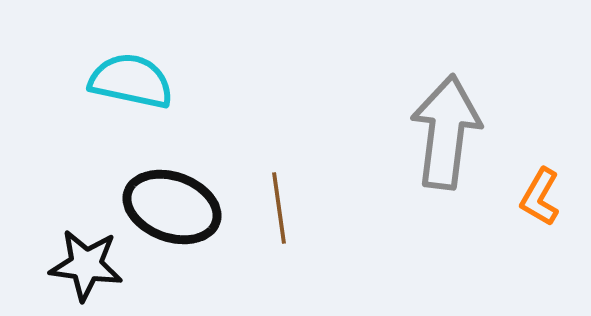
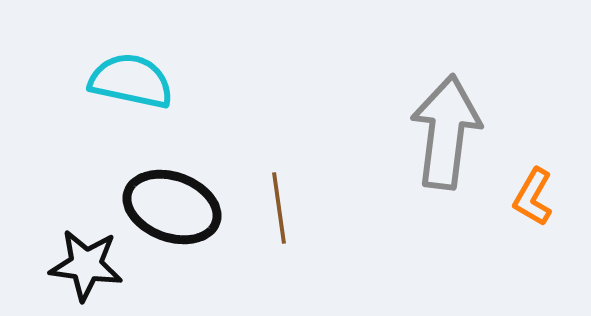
orange L-shape: moved 7 px left
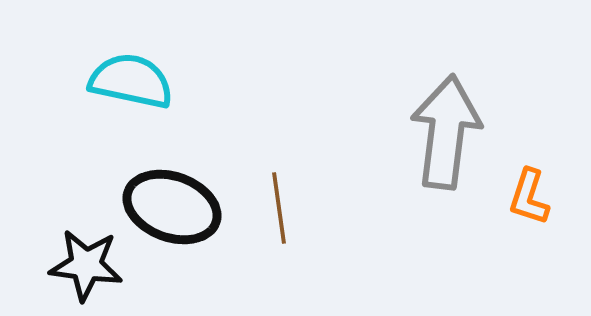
orange L-shape: moved 4 px left; rotated 12 degrees counterclockwise
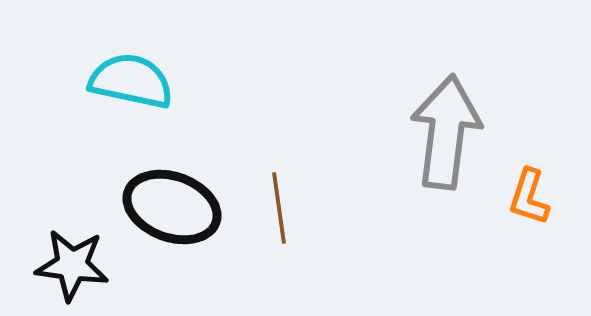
black star: moved 14 px left
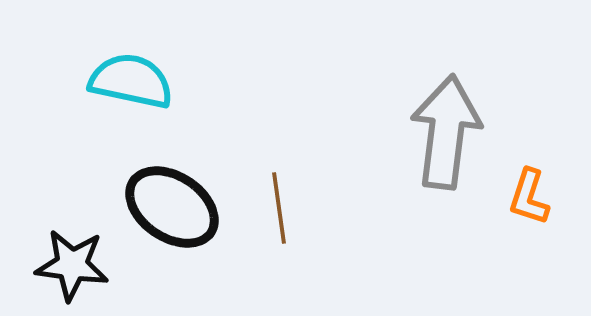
black ellipse: rotated 14 degrees clockwise
